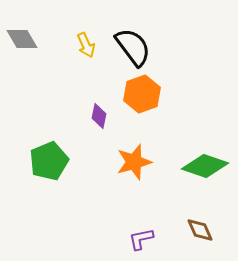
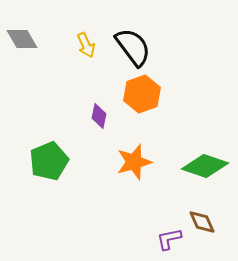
brown diamond: moved 2 px right, 8 px up
purple L-shape: moved 28 px right
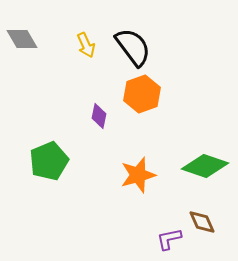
orange star: moved 4 px right, 13 px down
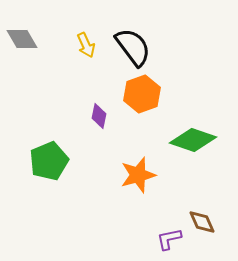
green diamond: moved 12 px left, 26 px up
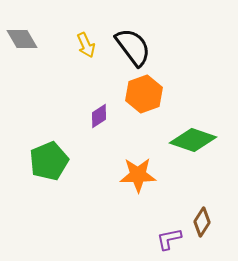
orange hexagon: moved 2 px right
purple diamond: rotated 45 degrees clockwise
orange star: rotated 15 degrees clockwise
brown diamond: rotated 56 degrees clockwise
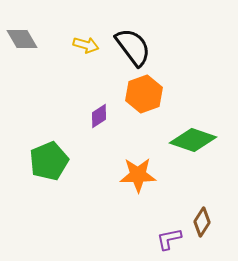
yellow arrow: rotated 50 degrees counterclockwise
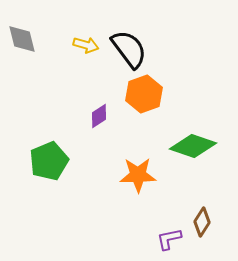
gray diamond: rotated 16 degrees clockwise
black semicircle: moved 4 px left, 2 px down
green diamond: moved 6 px down
